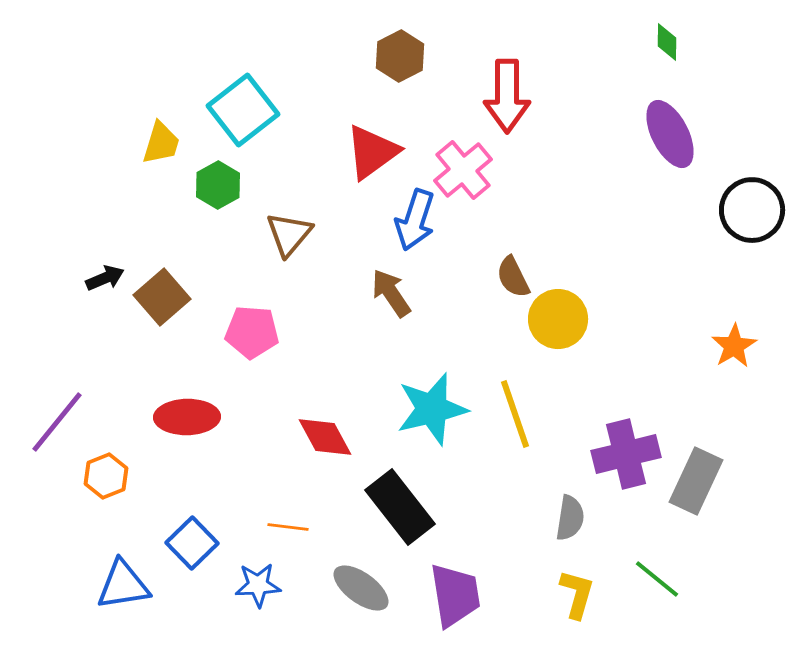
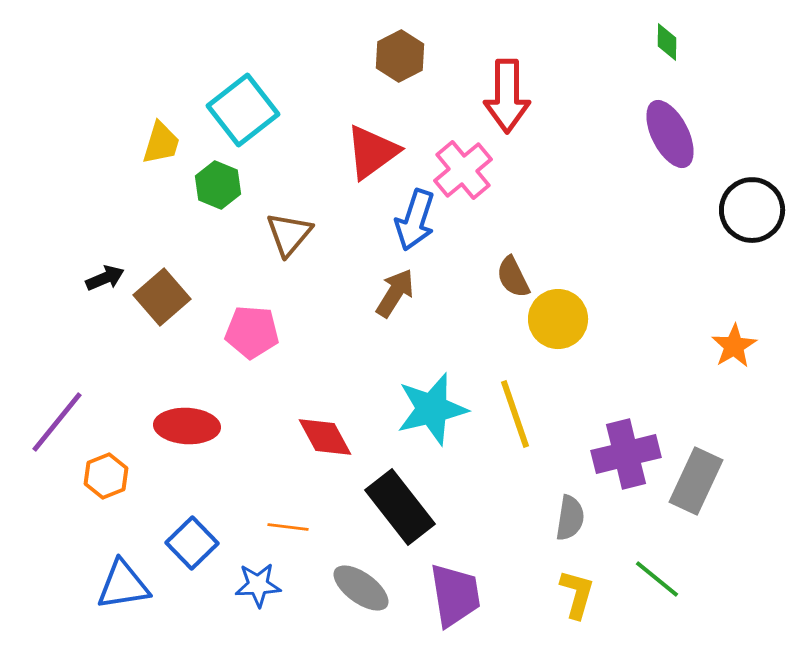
green hexagon: rotated 9 degrees counterclockwise
brown arrow: moved 4 px right; rotated 66 degrees clockwise
red ellipse: moved 9 px down; rotated 4 degrees clockwise
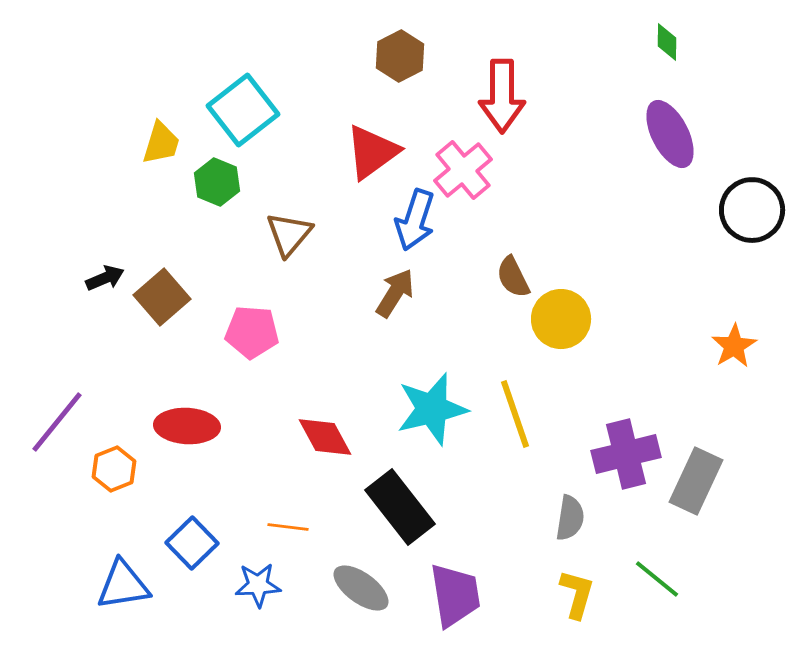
red arrow: moved 5 px left
green hexagon: moved 1 px left, 3 px up
yellow circle: moved 3 px right
orange hexagon: moved 8 px right, 7 px up
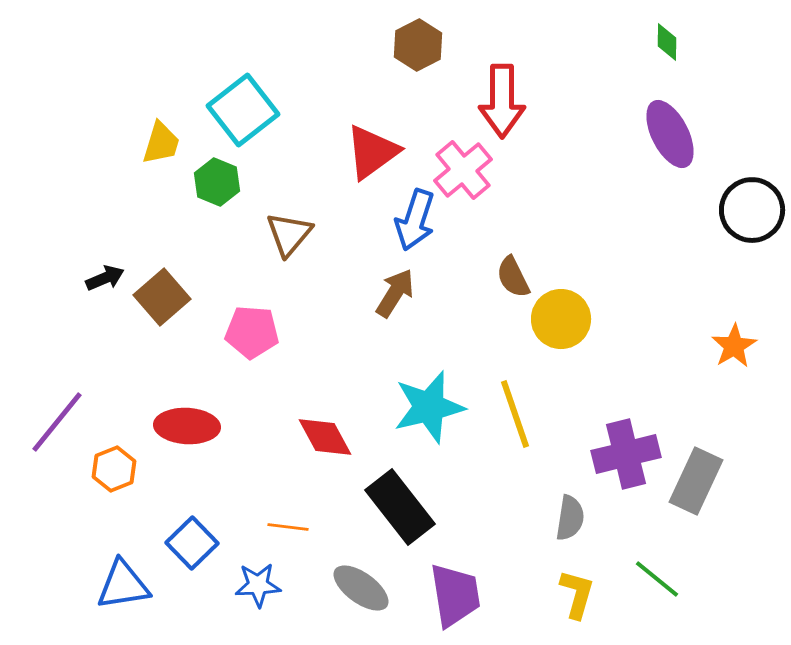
brown hexagon: moved 18 px right, 11 px up
red arrow: moved 5 px down
cyan star: moved 3 px left, 2 px up
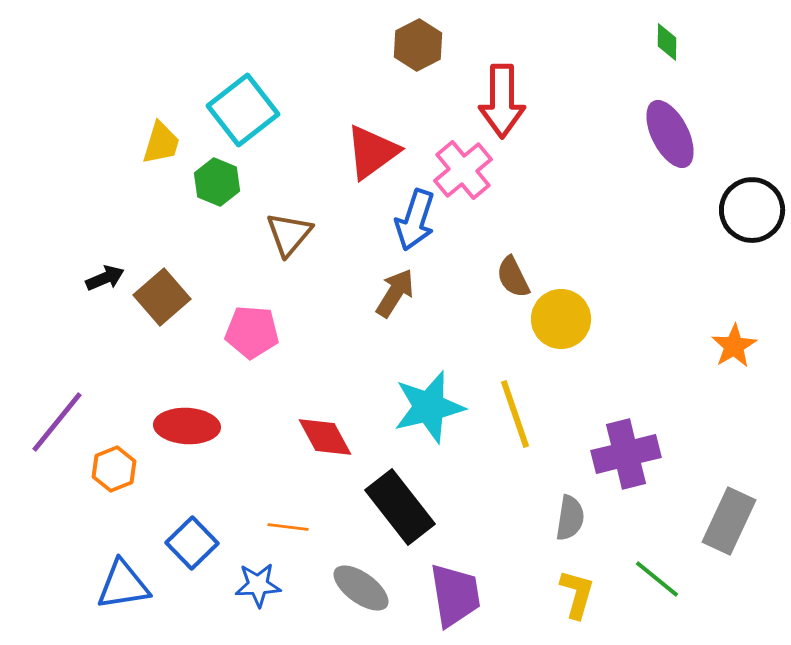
gray rectangle: moved 33 px right, 40 px down
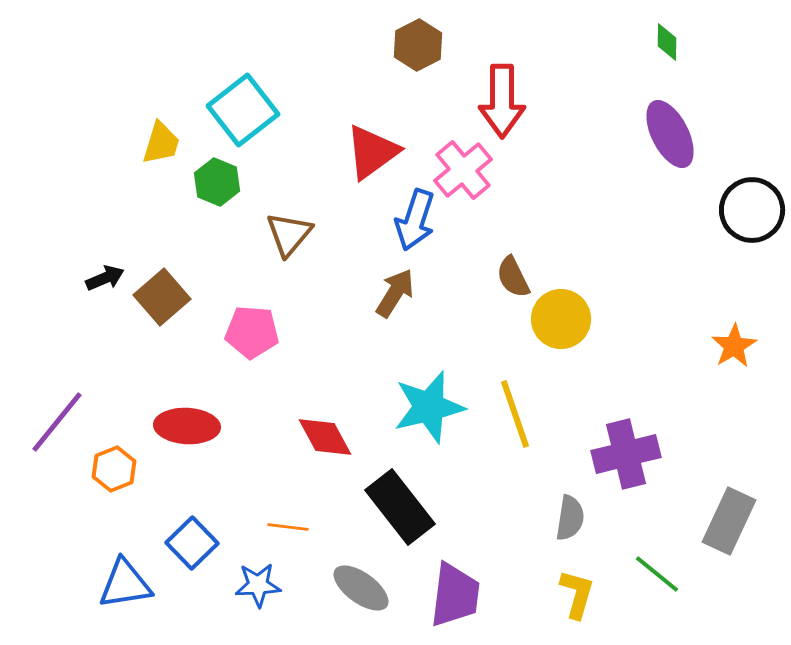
green line: moved 5 px up
blue triangle: moved 2 px right, 1 px up
purple trapezoid: rotated 16 degrees clockwise
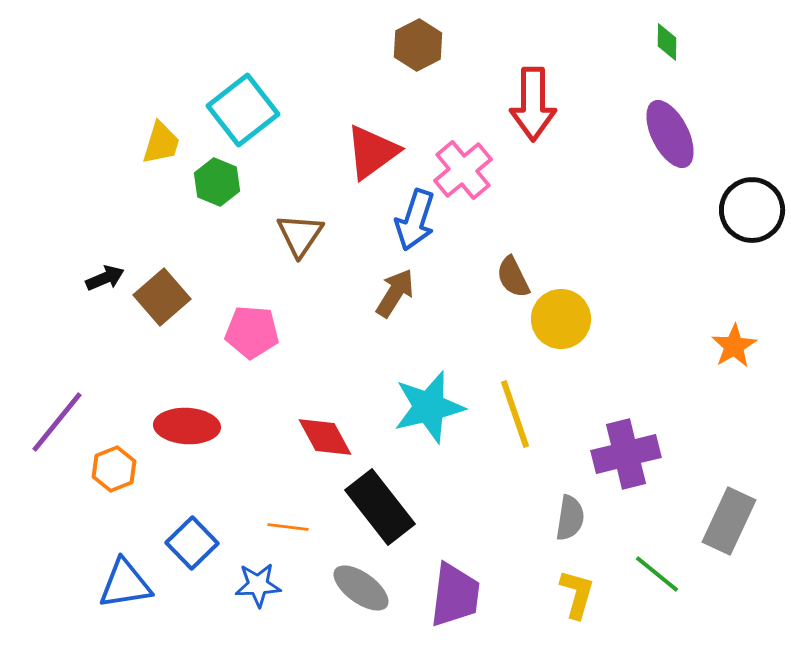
red arrow: moved 31 px right, 3 px down
brown triangle: moved 11 px right, 1 px down; rotated 6 degrees counterclockwise
black rectangle: moved 20 px left
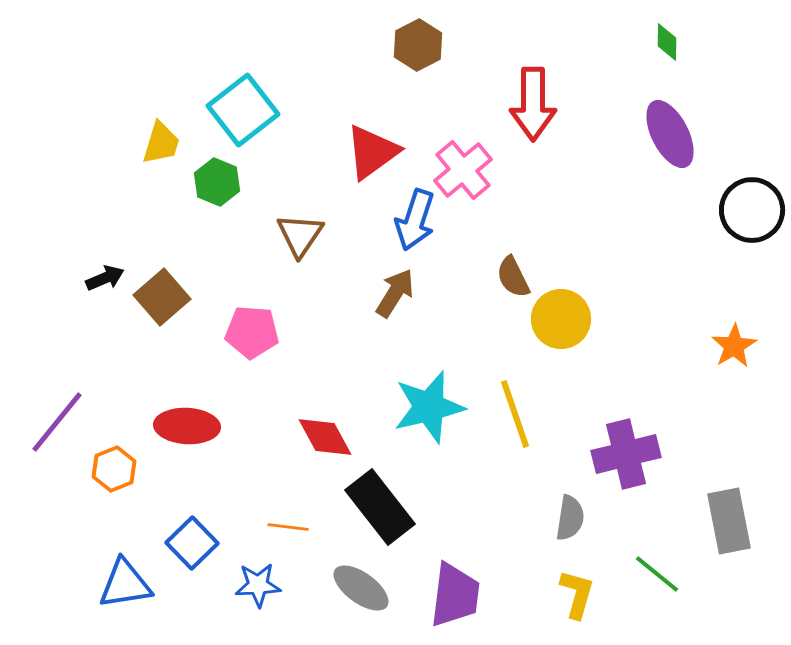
gray rectangle: rotated 36 degrees counterclockwise
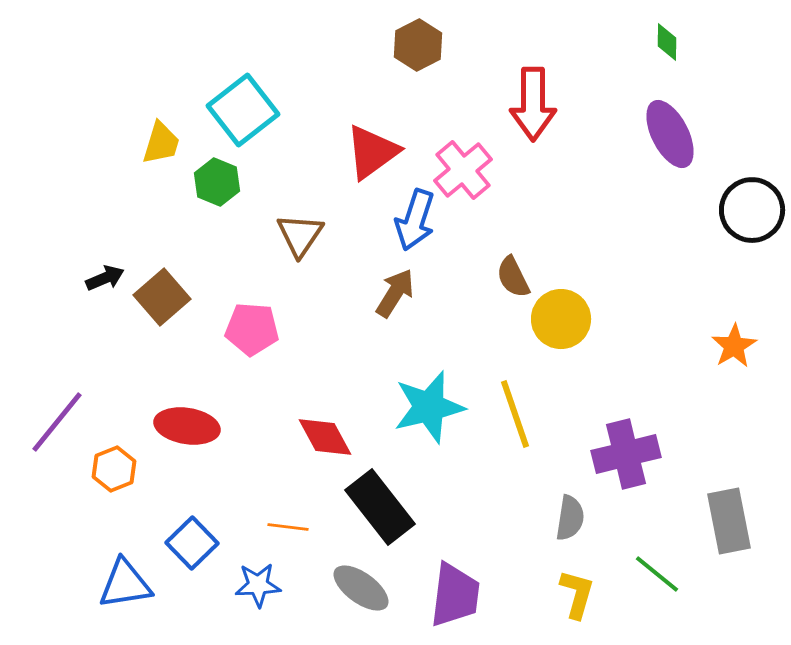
pink pentagon: moved 3 px up
red ellipse: rotated 6 degrees clockwise
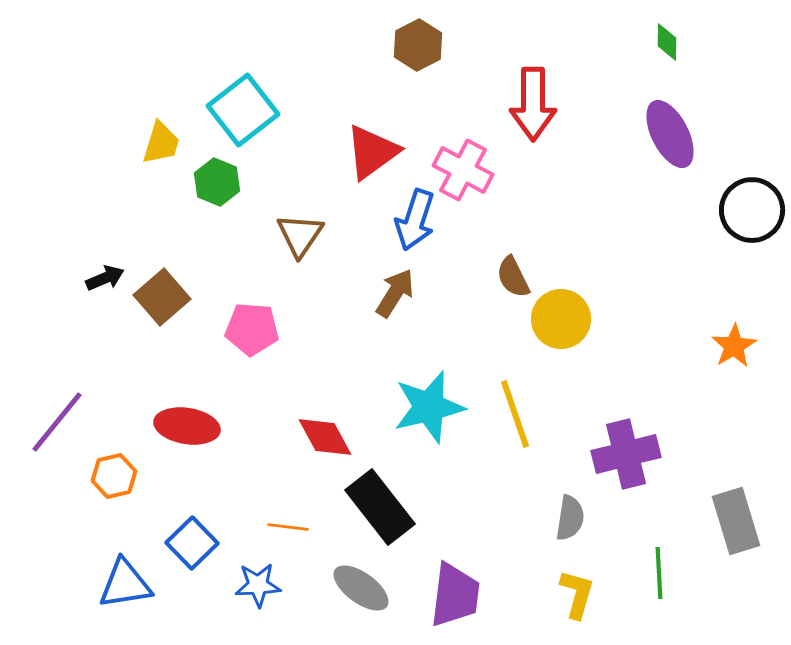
pink cross: rotated 22 degrees counterclockwise
orange hexagon: moved 7 px down; rotated 9 degrees clockwise
gray rectangle: moved 7 px right; rotated 6 degrees counterclockwise
green line: moved 2 px right, 1 px up; rotated 48 degrees clockwise
